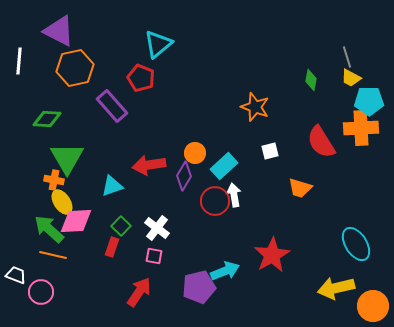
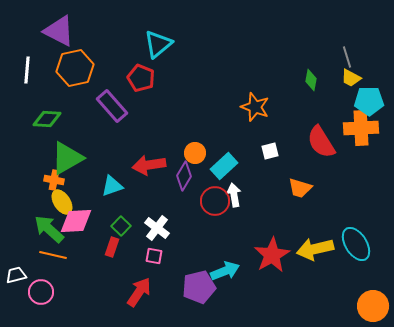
white line at (19, 61): moved 8 px right, 9 px down
green triangle at (67, 158): rotated 30 degrees clockwise
white trapezoid at (16, 275): rotated 35 degrees counterclockwise
yellow arrow at (336, 288): moved 21 px left, 39 px up
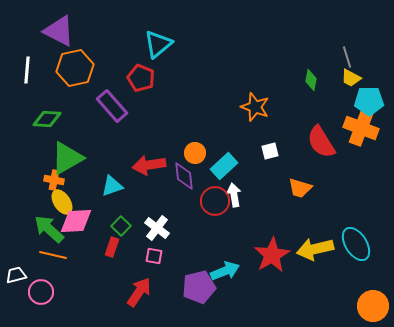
orange cross at (361, 128): rotated 24 degrees clockwise
purple diamond at (184, 176): rotated 36 degrees counterclockwise
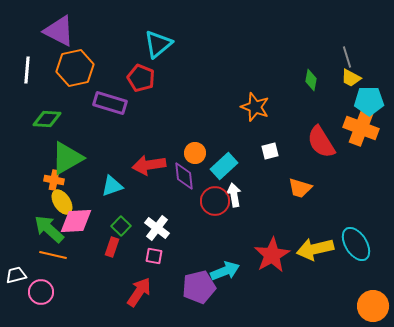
purple rectangle at (112, 106): moved 2 px left, 3 px up; rotated 32 degrees counterclockwise
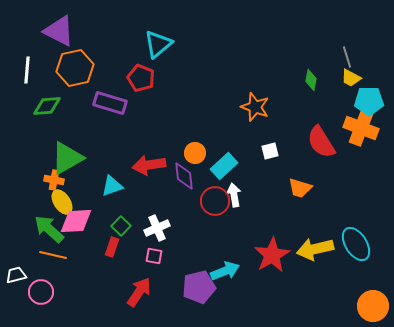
green diamond at (47, 119): moved 13 px up; rotated 8 degrees counterclockwise
white cross at (157, 228): rotated 30 degrees clockwise
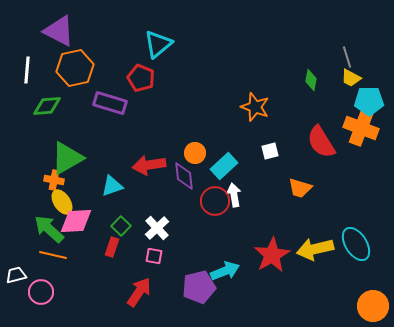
white cross at (157, 228): rotated 20 degrees counterclockwise
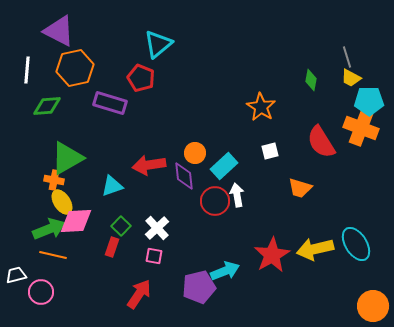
orange star at (255, 107): moved 6 px right; rotated 12 degrees clockwise
white arrow at (234, 195): moved 3 px right
green arrow at (49, 229): rotated 116 degrees clockwise
red arrow at (139, 292): moved 2 px down
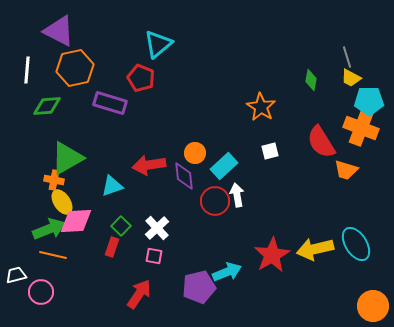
orange trapezoid at (300, 188): moved 46 px right, 18 px up
cyan arrow at (225, 271): moved 2 px right, 1 px down
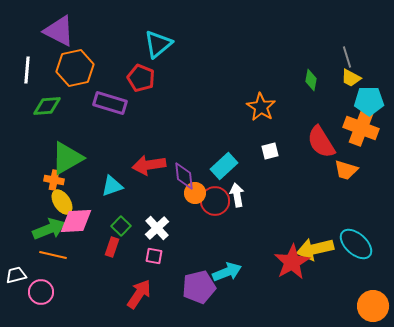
orange circle at (195, 153): moved 40 px down
cyan ellipse at (356, 244): rotated 16 degrees counterclockwise
red star at (272, 255): moved 20 px right, 7 px down
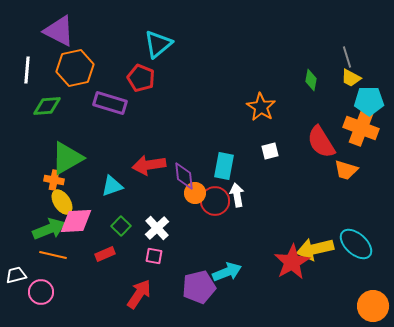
cyan rectangle at (224, 166): rotated 36 degrees counterclockwise
red rectangle at (112, 247): moved 7 px left, 7 px down; rotated 48 degrees clockwise
